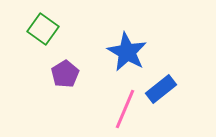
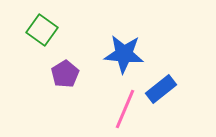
green square: moved 1 px left, 1 px down
blue star: moved 3 px left, 2 px down; rotated 24 degrees counterclockwise
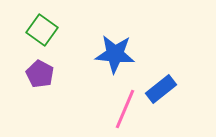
blue star: moved 9 px left
purple pentagon: moved 25 px left; rotated 12 degrees counterclockwise
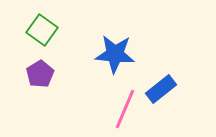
purple pentagon: rotated 12 degrees clockwise
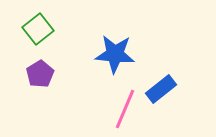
green square: moved 4 px left, 1 px up; rotated 16 degrees clockwise
